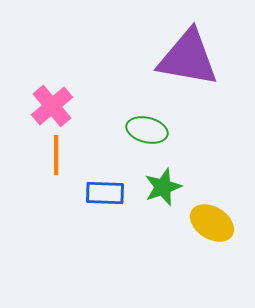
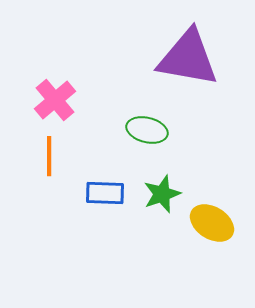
pink cross: moved 3 px right, 6 px up
orange line: moved 7 px left, 1 px down
green star: moved 1 px left, 7 px down
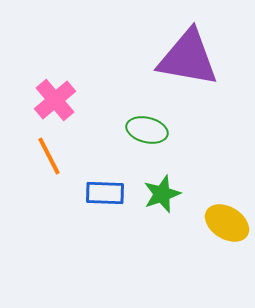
orange line: rotated 27 degrees counterclockwise
yellow ellipse: moved 15 px right
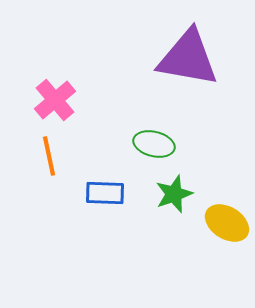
green ellipse: moved 7 px right, 14 px down
orange line: rotated 15 degrees clockwise
green star: moved 12 px right
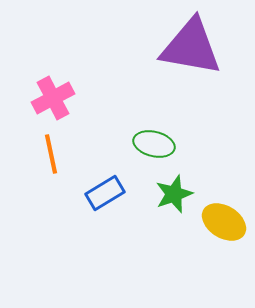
purple triangle: moved 3 px right, 11 px up
pink cross: moved 2 px left, 2 px up; rotated 12 degrees clockwise
orange line: moved 2 px right, 2 px up
blue rectangle: rotated 33 degrees counterclockwise
yellow ellipse: moved 3 px left, 1 px up
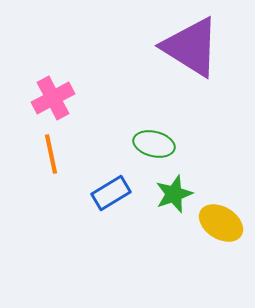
purple triangle: rotated 22 degrees clockwise
blue rectangle: moved 6 px right
yellow ellipse: moved 3 px left, 1 px down
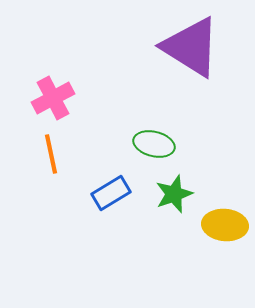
yellow ellipse: moved 4 px right, 2 px down; rotated 27 degrees counterclockwise
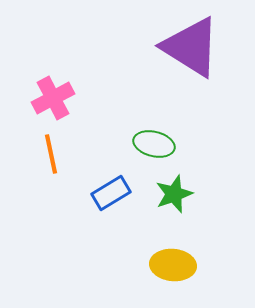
yellow ellipse: moved 52 px left, 40 px down
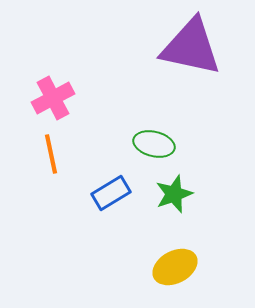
purple triangle: rotated 20 degrees counterclockwise
yellow ellipse: moved 2 px right, 2 px down; rotated 33 degrees counterclockwise
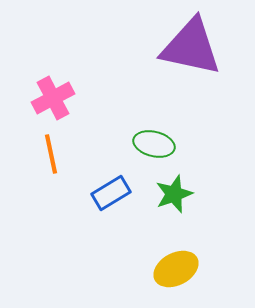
yellow ellipse: moved 1 px right, 2 px down
